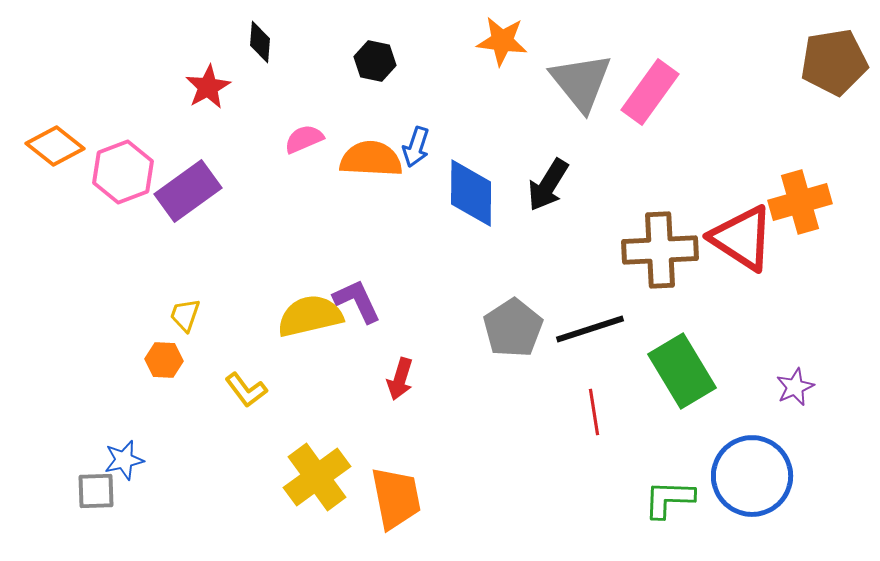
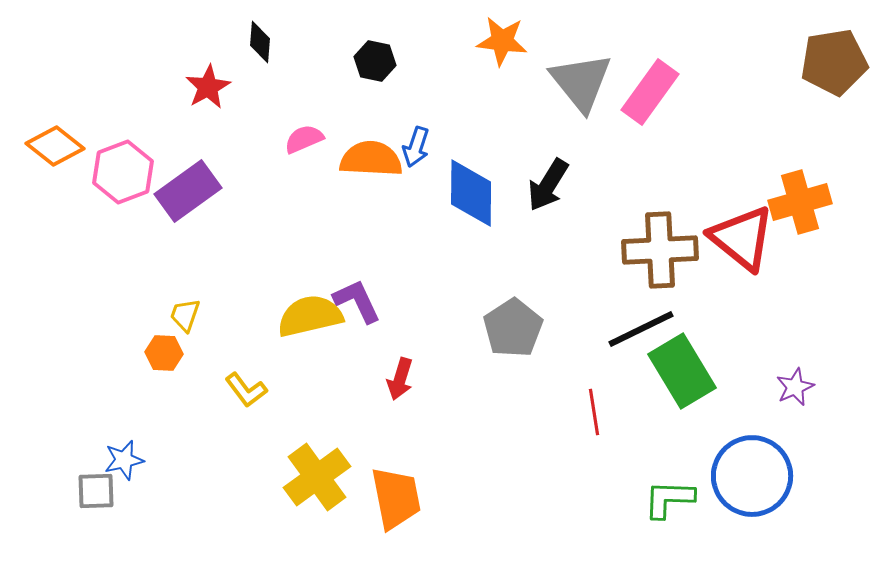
red triangle: rotated 6 degrees clockwise
black line: moved 51 px right; rotated 8 degrees counterclockwise
orange hexagon: moved 7 px up
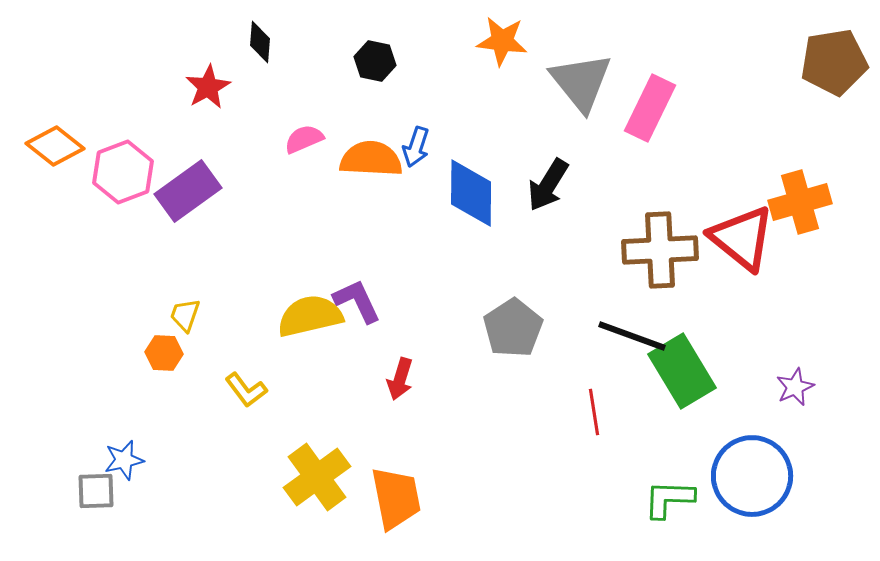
pink rectangle: moved 16 px down; rotated 10 degrees counterclockwise
black line: moved 9 px left, 7 px down; rotated 46 degrees clockwise
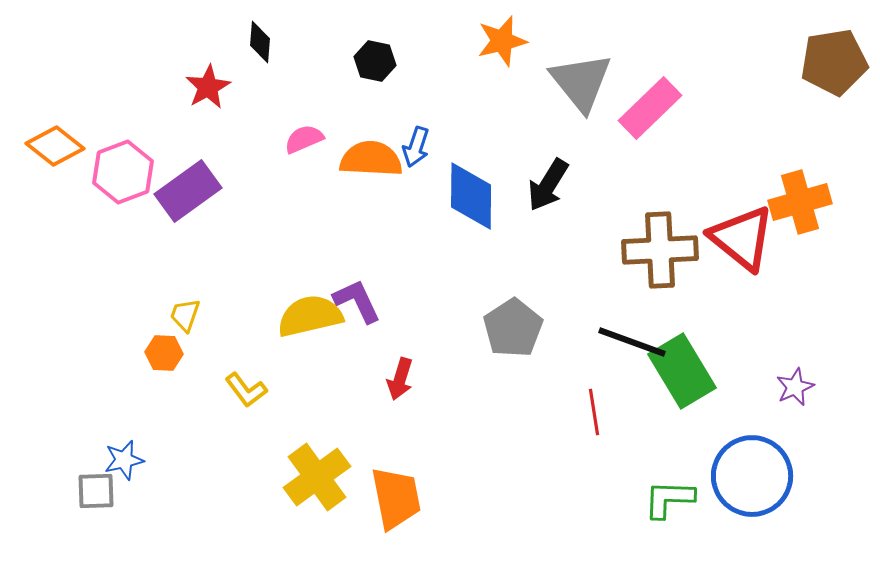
orange star: rotated 21 degrees counterclockwise
pink rectangle: rotated 20 degrees clockwise
blue diamond: moved 3 px down
black line: moved 6 px down
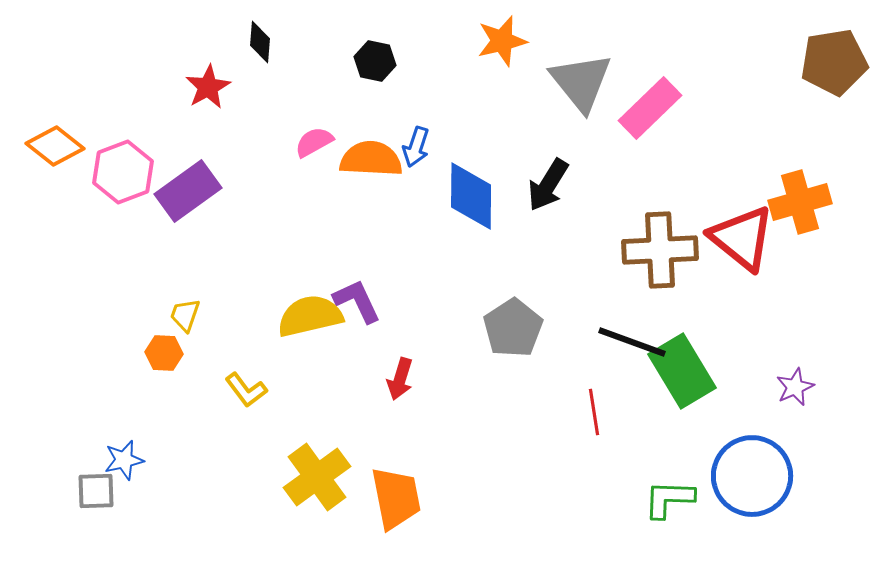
pink semicircle: moved 10 px right, 3 px down; rotated 6 degrees counterclockwise
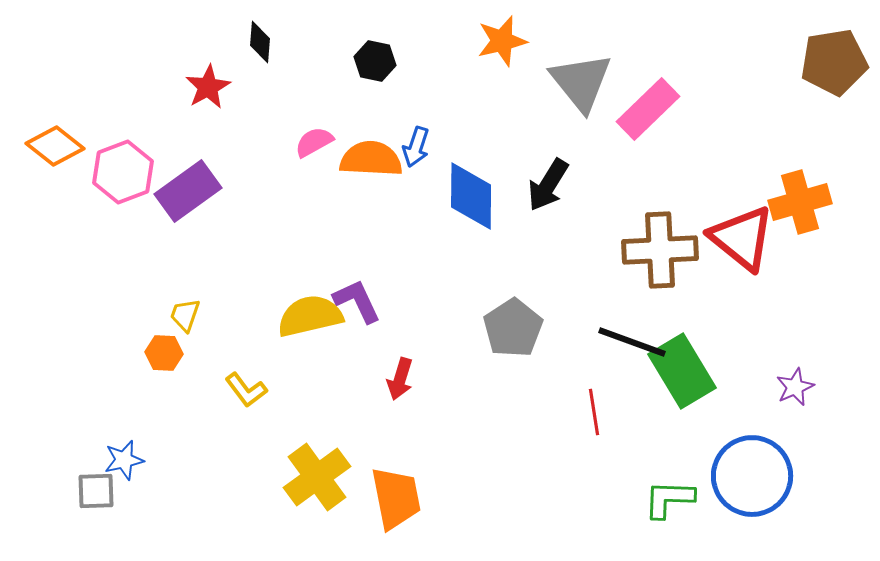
pink rectangle: moved 2 px left, 1 px down
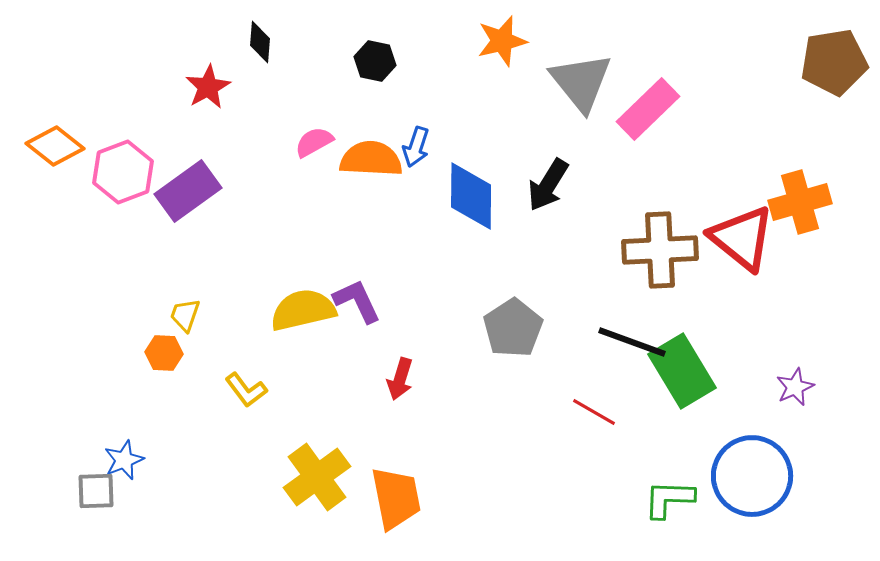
yellow semicircle: moved 7 px left, 6 px up
red line: rotated 51 degrees counterclockwise
blue star: rotated 9 degrees counterclockwise
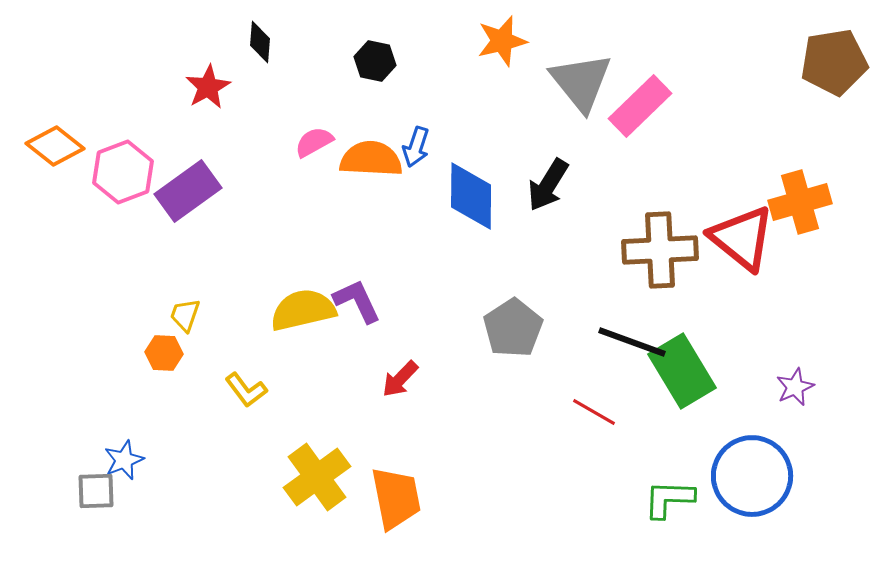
pink rectangle: moved 8 px left, 3 px up
red arrow: rotated 27 degrees clockwise
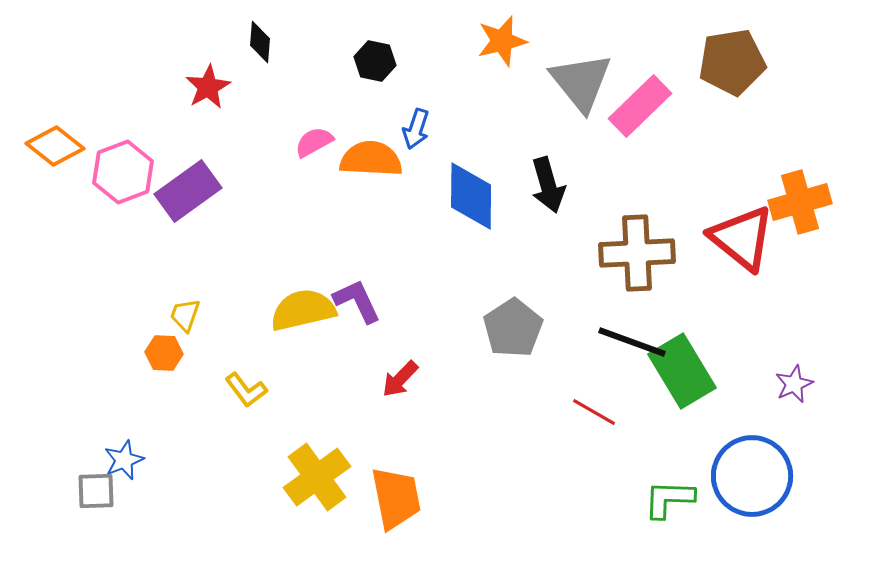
brown pentagon: moved 102 px left
blue arrow: moved 18 px up
black arrow: rotated 48 degrees counterclockwise
brown cross: moved 23 px left, 3 px down
purple star: moved 1 px left, 3 px up
